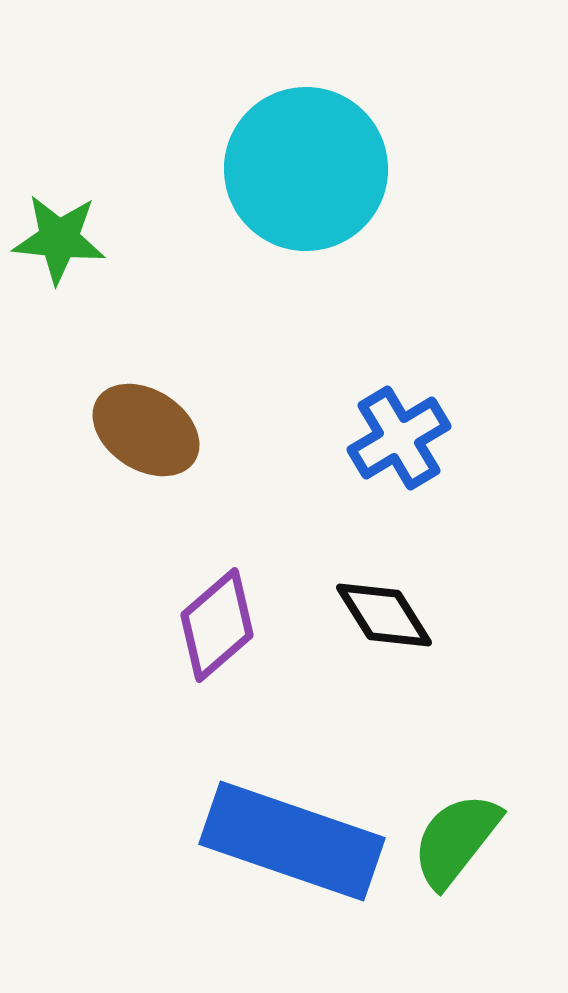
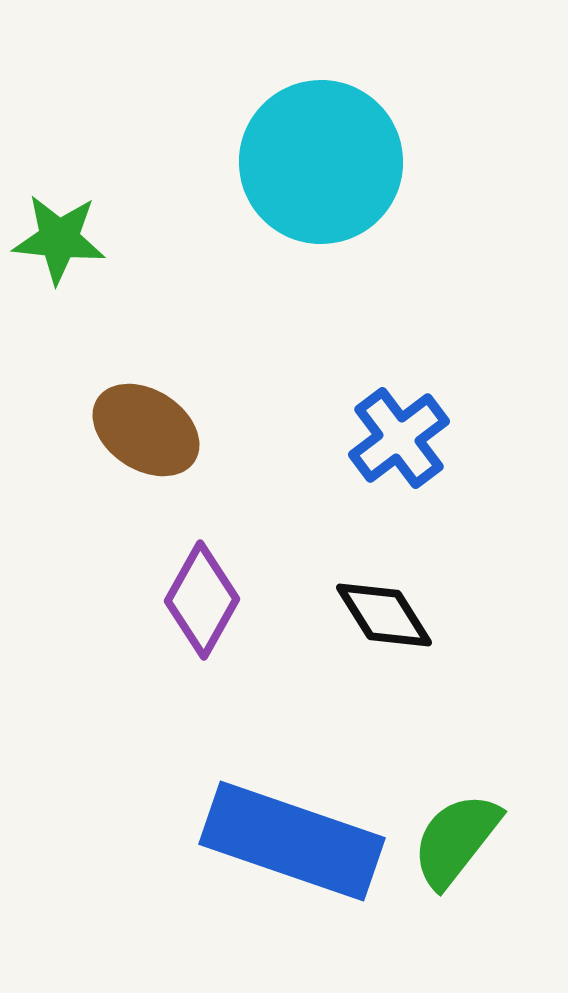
cyan circle: moved 15 px right, 7 px up
blue cross: rotated 6 degrees counterclockwise
purple diamond: moved 15 px left, 25 px up; rotated 20 degrees counterclockwise
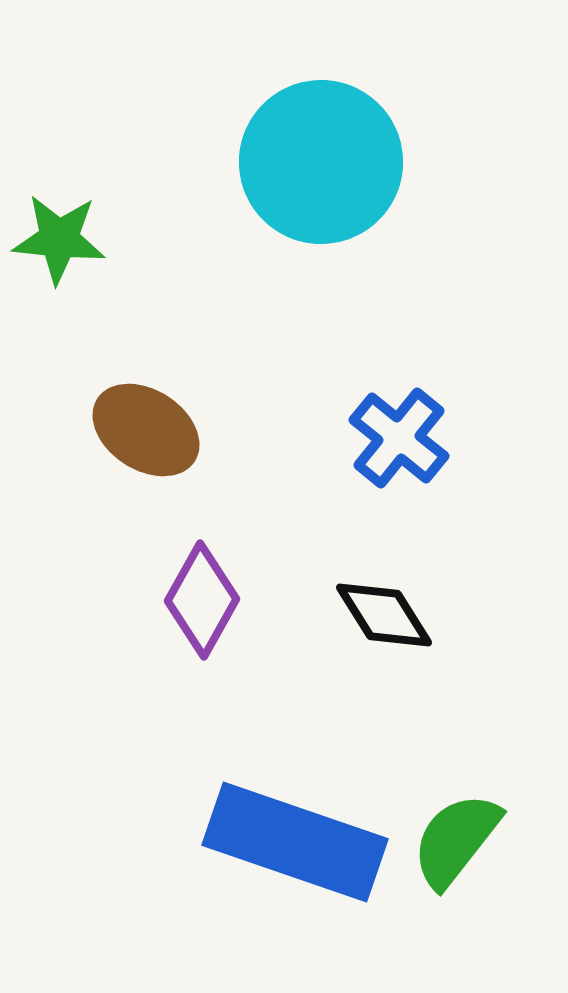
blue cross: rotated 14 degrees counterclockwise
blue rectangle: moved 3 px right, 1 px down
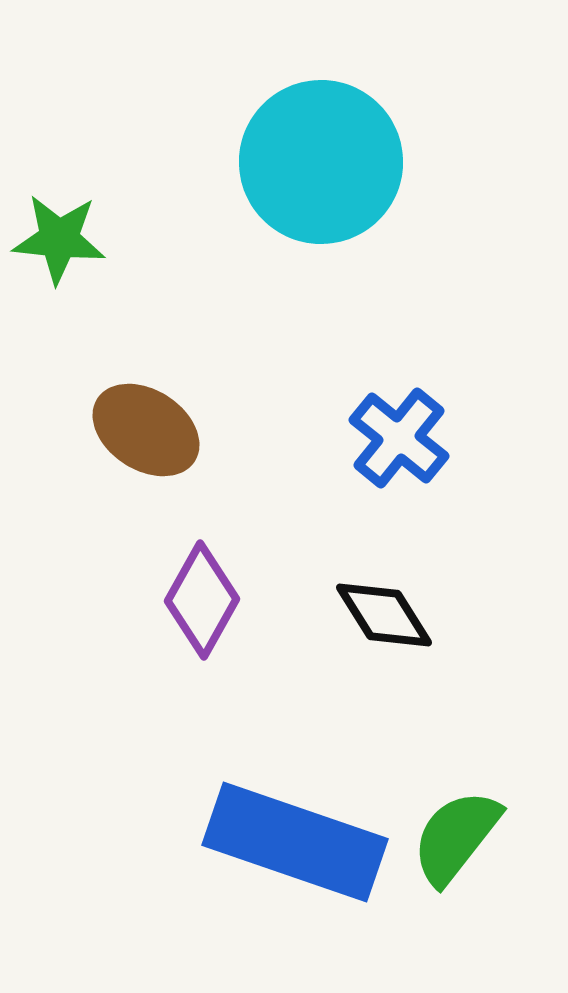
green semicircle: moved 3 px up
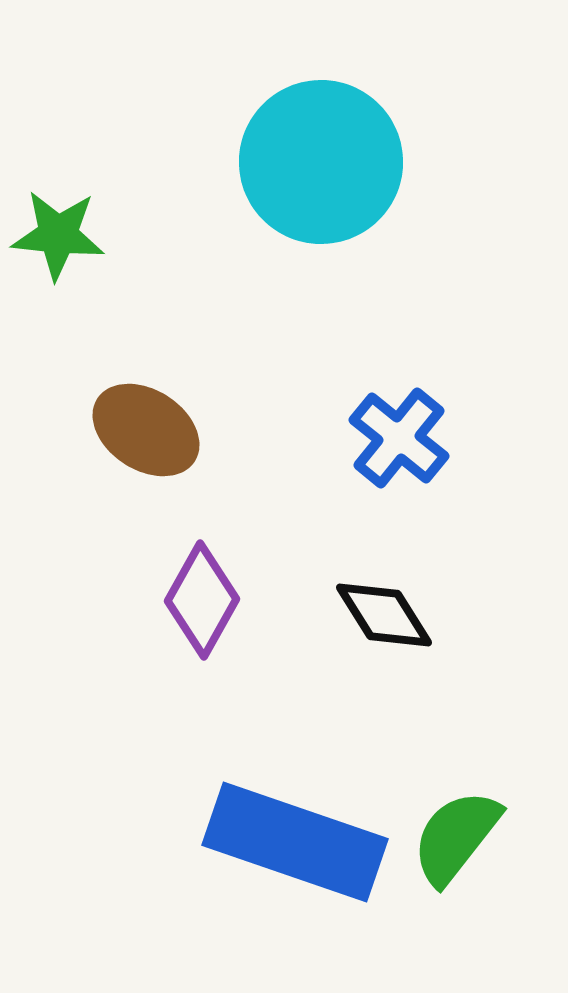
green star: moved 1 px left, 4 px up
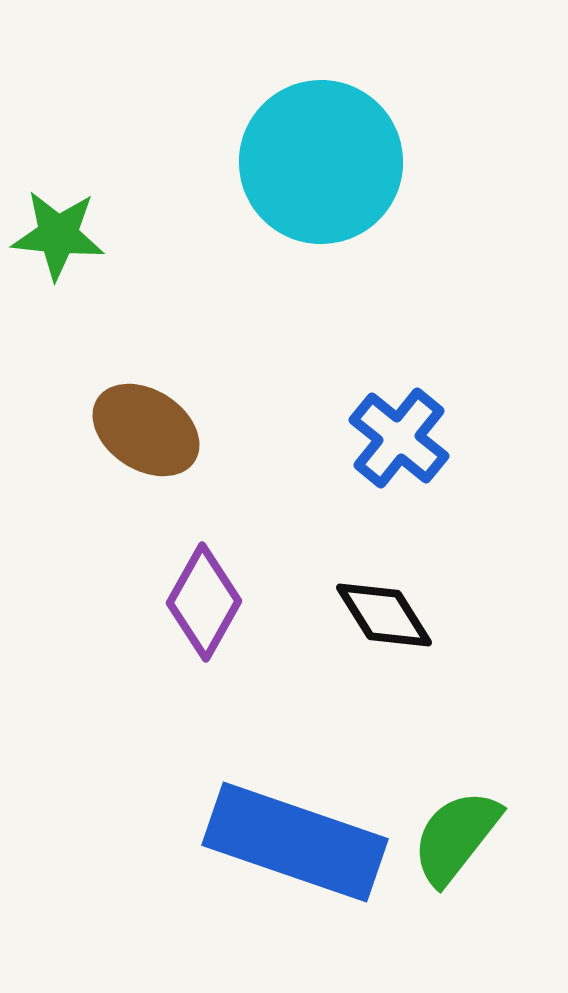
purple diamond: moved 2 px right, 2 px down
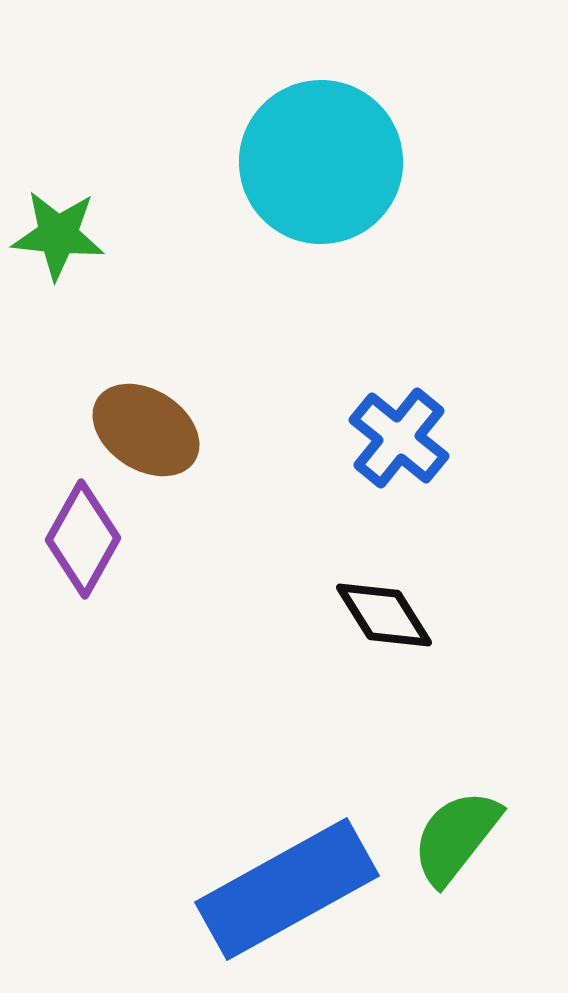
purple diamond: moved 121 px left, 63 px up
blue rectangle: moved 8 px left, 47 px down; rotated 48 degrees counterclockwise
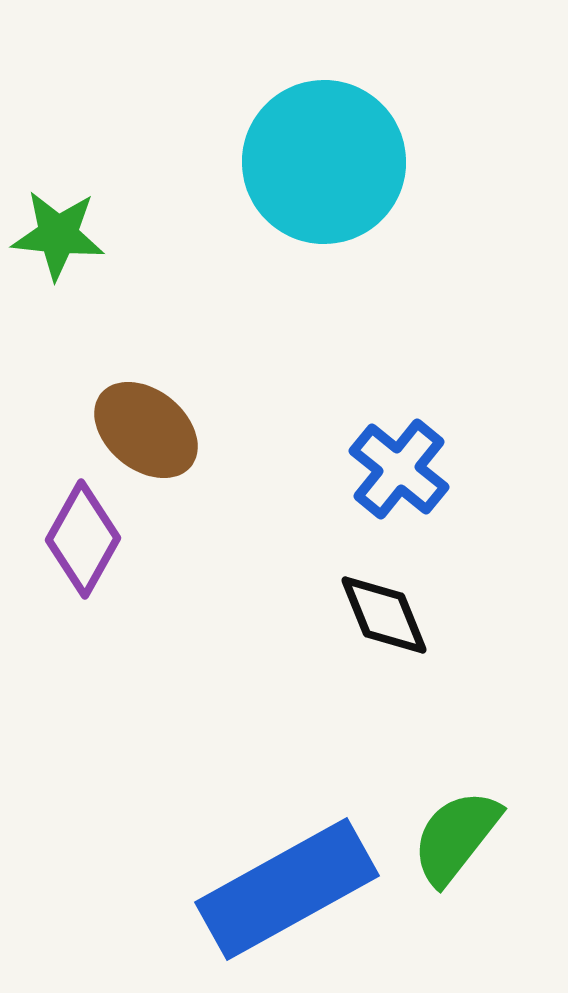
cyan circle: moved 3 px right
brown ellipse: rotated 6 degrees clockwise
blue cross: moved 31 px down
black diamond: rotated 10 degrees clockwise
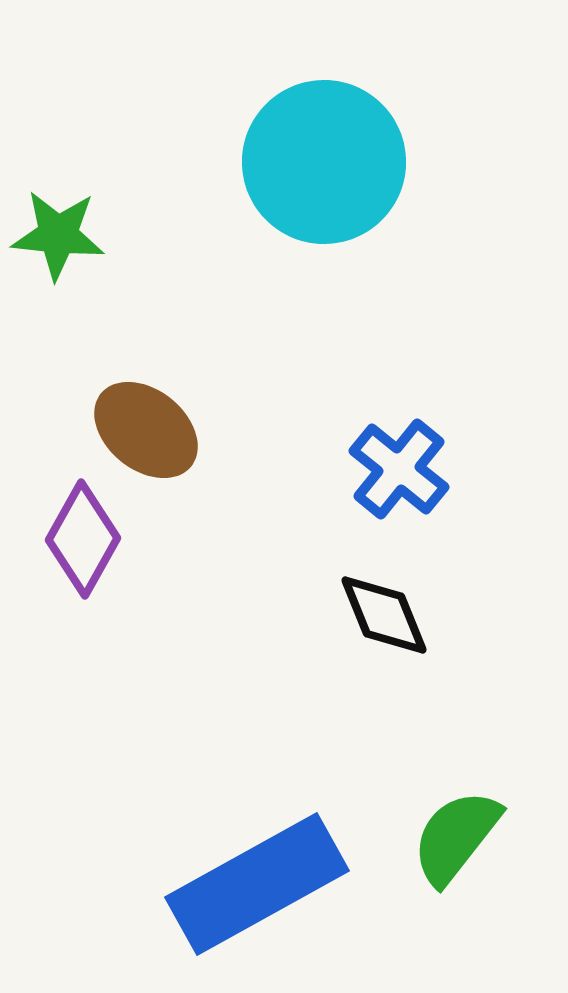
blue rectangle: moved 30 px left, 5 px up
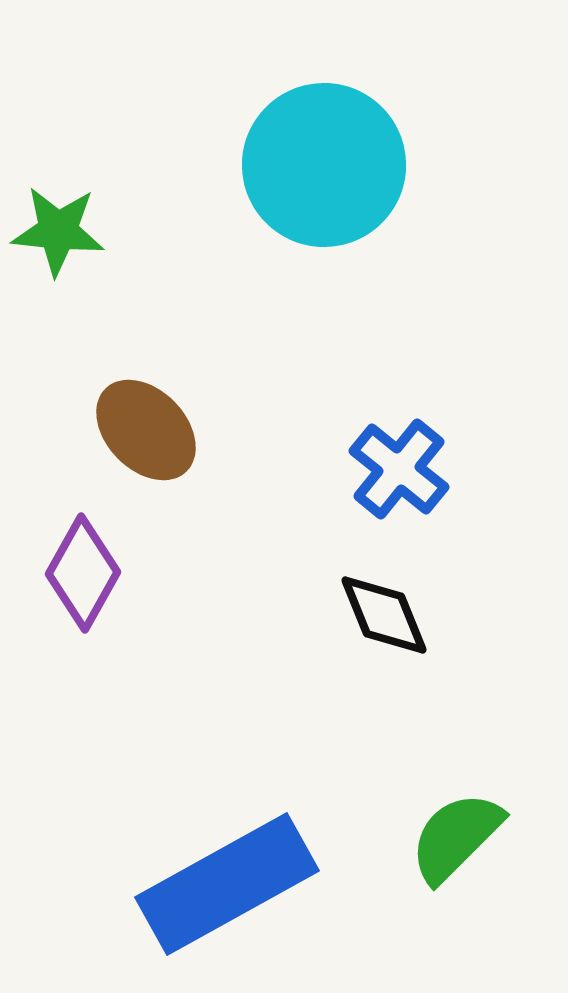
cyan circle: moved 3 px down
green star: moved 4 px up
brown ellipse: rotated 7 degrees clockwise
purple diamond: moved 34 px down
green semicircle: rotated 7 degrees clockwise
blue rectangle: moved 30 px left
